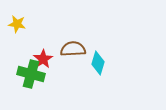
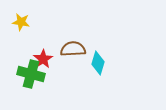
yellow star: moved 4 px right, 2 px up
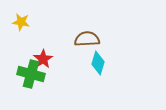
brown semicircle: moved 14 px right, 10 px up
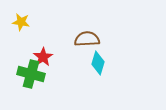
red star: moved 2 px up
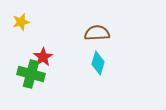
yellow star: rotated 24 degrees counterclockwise
brown semicircle: moved 10 px right, 6 px up
